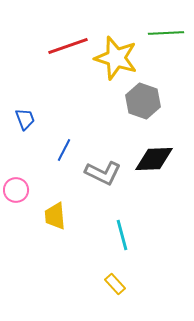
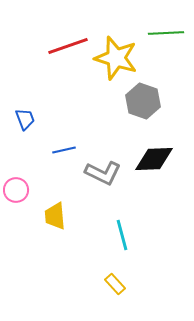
blue line: rotated 50 degrees clockwise
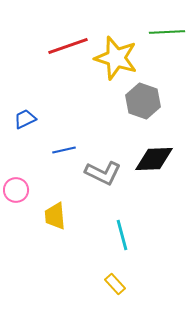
green line: moved 1 px right, 1 px up
blue trapezoid: rotated 95 degrees counterclockwise
